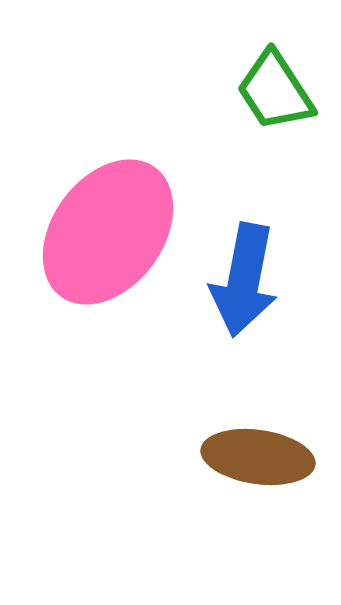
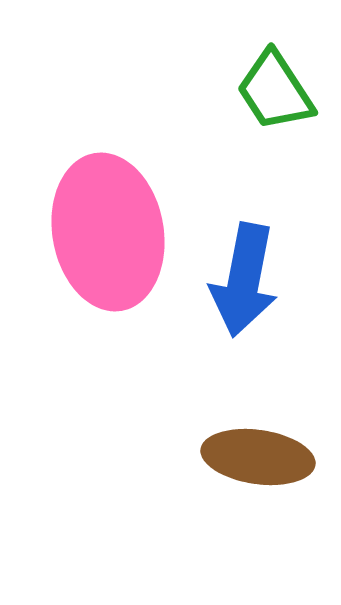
pink ellipse: rotated 46 degrees counterclockwise
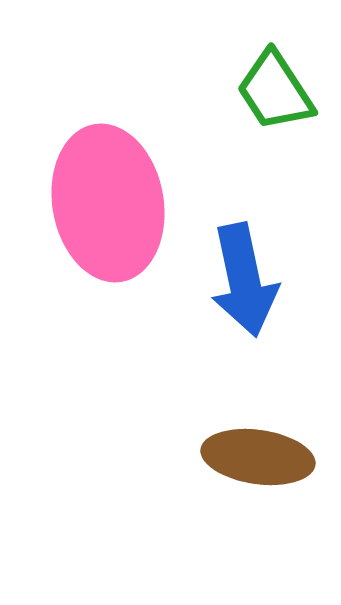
pink ellipse: moved 29 px up
blue arrow: rotated 23 degrees counterclockwise
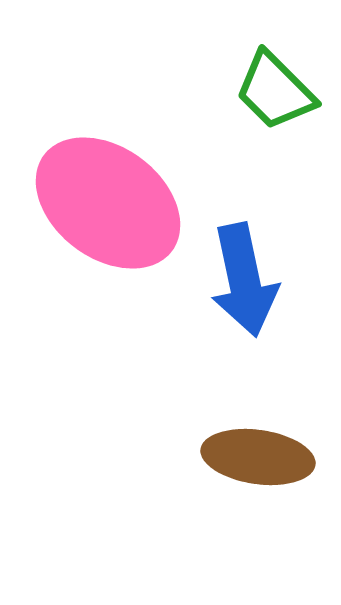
green trapezoid: rotated 12 degrees counterclockwise
pink ellipse: rotated 43 degrees counterclockwise
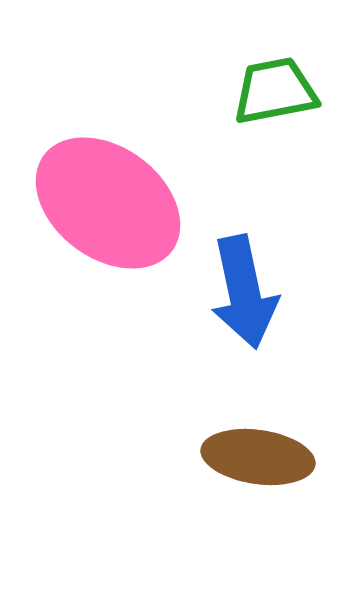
green trapezoid: rotated 124 degrees clockwise
blue arrow: moved 12 px down
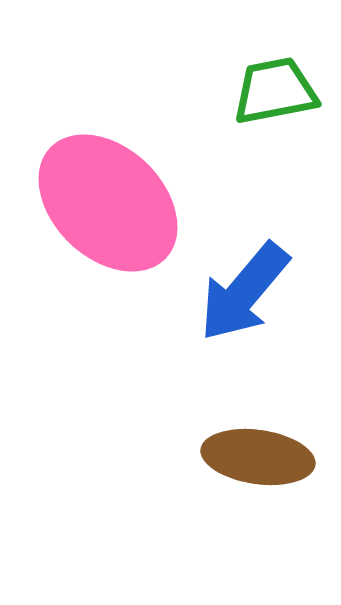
pink ellipse: rotated 7 degrees clockwise
blue arrow: rotated 52 degrees clockwise
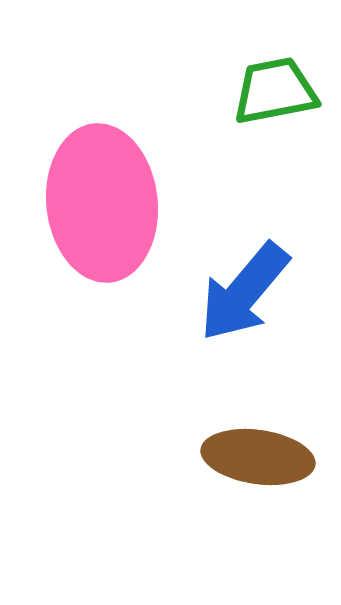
pink ellipse: moved 6 px left; rotated 40 degrees clockwise
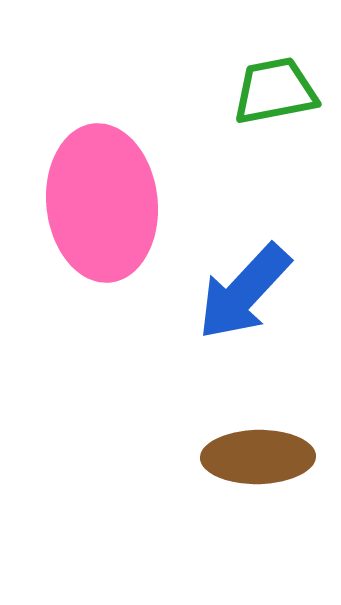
blue arrow: rotated 3 degrees clockwise
brown ellipse: rotated 9 degrees counterclockwise
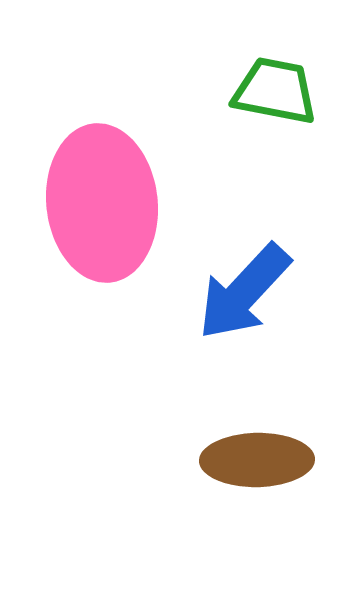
green trapezoid: rotated 22 degrees clockwise
brown ellipse: moved 1 px left, 3 px down
